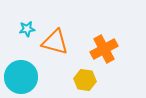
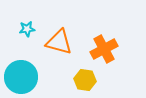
orange triangle: moved 4 px right
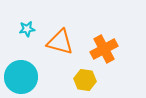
orange triangle: moved 1 px right
